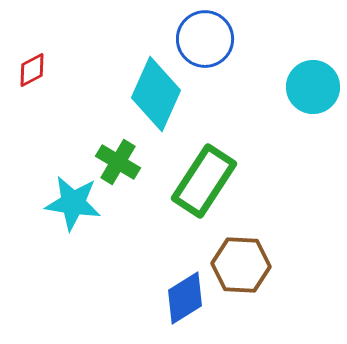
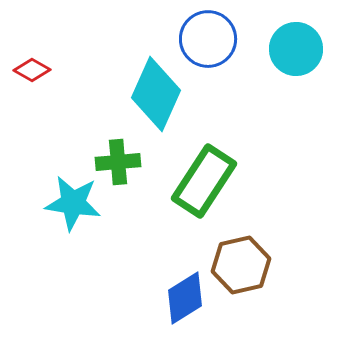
blue circle: moved 3 px right
red diamond: rotated 57 degrees clockwise
cyan circle: moved 17 px left, 38 px up
green cross: rotated 36 degrees counterclockwise
brown hexagon: rotated 16 degrees counterclockwise
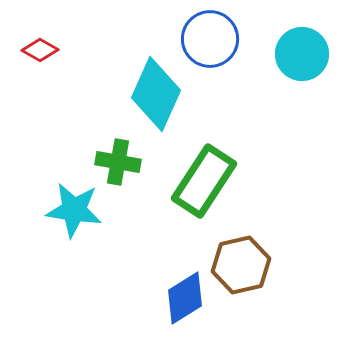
blue circle: moved 2 px right
cyan circle: moved 6 px right, 5 px down
red diamond: moved 8 px right, 20 px up
green cross: rotated 15 degrees clockwise
cyan star: moved 1 px right, 7 px down
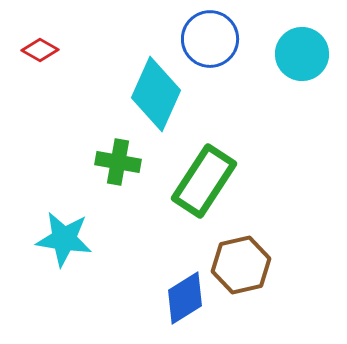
cyan star: moved 10 px left, 29 px down
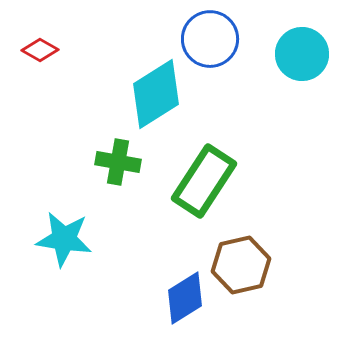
cyan diamond: rotated 34 degrees clockwise
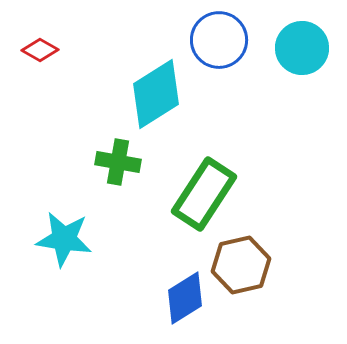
blue circle: moved 9 px right, 1 px down
cyan circle: moved 6 px up
green rectangle: moved 13 px down
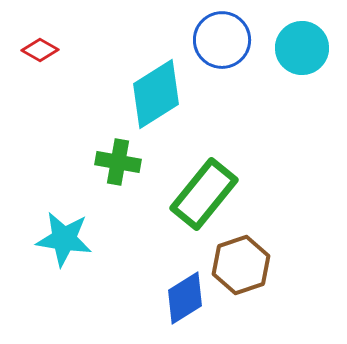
blue circle: moved 3 px right
green rectangle: rotated 6 degrees clockwise
brown hexagon: rotated 6 degrees counterclockwise
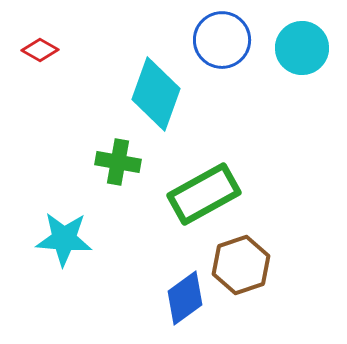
cyan diamond: rotated 38 degrees counterclockwise
green rectangle: rotated 22 degrees clockwise
cyan star: rotated 4 degrees counterclockwise
blue diamond: rotated 4 degrees counterclockwise
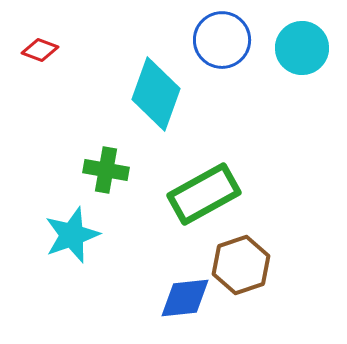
red diamond: rotated 9 degrees counterclockwise
green cross: moved 12 px left, 8 px down
cyan star: moved 8 px right, 4 px up; rotated 24 degrees counterclockwise
blue diamond: rotated 30 degrees clockwise
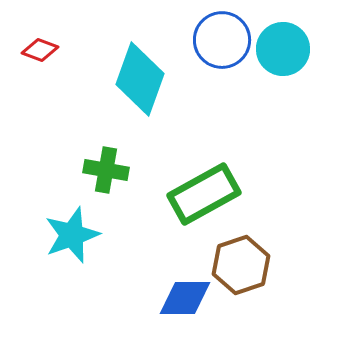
cyan circle: moved 19 px left, 1 px down
cyan diamond: moved 16 px left, 15 px up
blue diamond: rotated 6 degrees clockwise
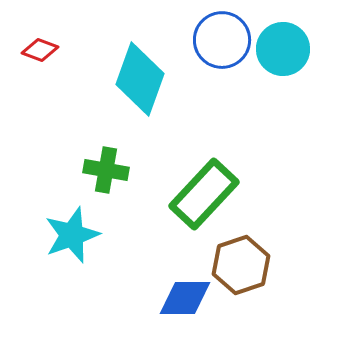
green rectangle: rotated 18 degrees counterclockwise
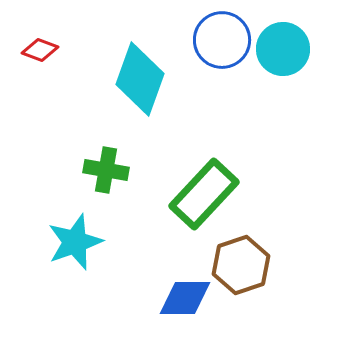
cyan star: moved 3 px right, 7 px down
